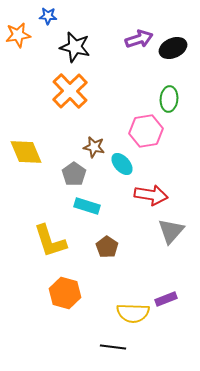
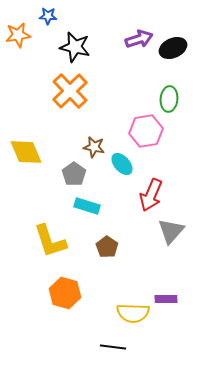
red arrow: rotated 104 degrees clockwise
purple rectangle: rotated 20 degrees clockwise
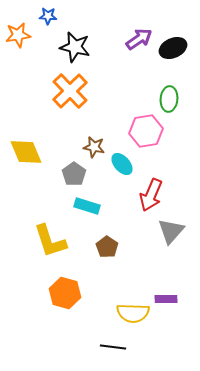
purple arrow: rotated 16 degrees counterclockwise
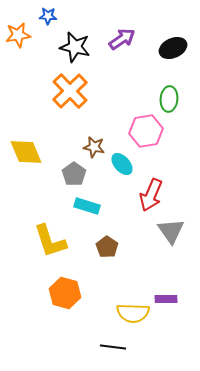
purple arrow: moved 17 px left
gray triangle: rotated 16 degrees counterclockwise
